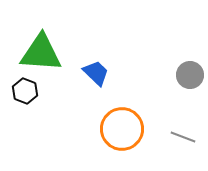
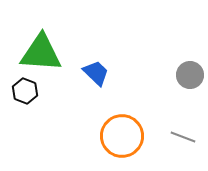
orange circle: moved 7 px down
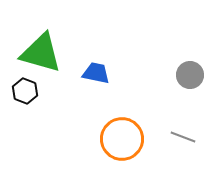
green triangle: rotated 12 degrees clockwise
blue trapezoid: rotated 32 degrees counterclockwise
orange circle: moved 3 px down
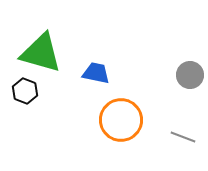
orange circle: moved 1 px left, 19 px up
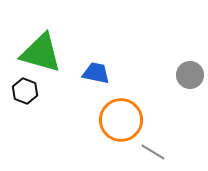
gray line: moved 30 px left, 15 px down; rotated 10 degrees clockwise
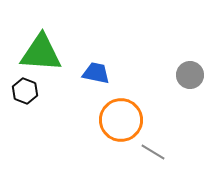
green triangle: rotated 12 degrees counterclockwise
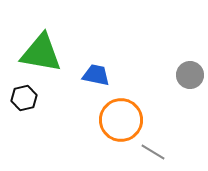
green triangle: rotated 6 degrees clockwise
blue trapezoid: moved 2 px down
black hexagon: moved 1 px left, 7 px down; rotated 25 degrees clockwise
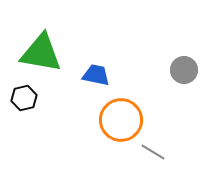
gray circle: moved 6 px left, 5 px up
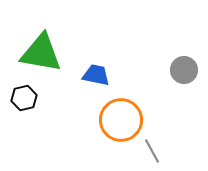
gray line: moved 1 px left, 1 px up; rotated 30 degrees clockwise
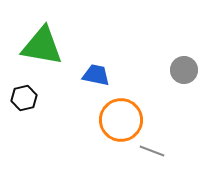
green triangle: moved 1 px right, 7 px up
gray line: rotated 40 degrees counterclockwise
